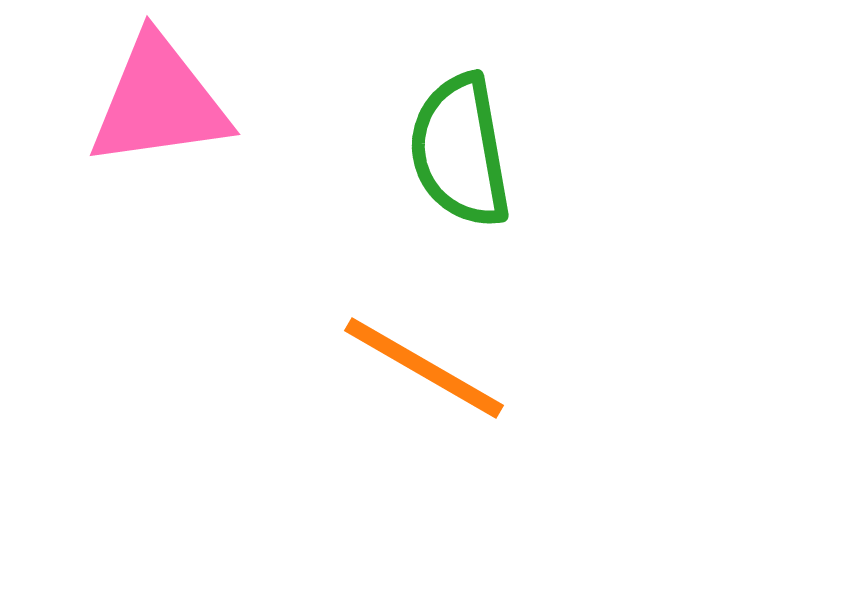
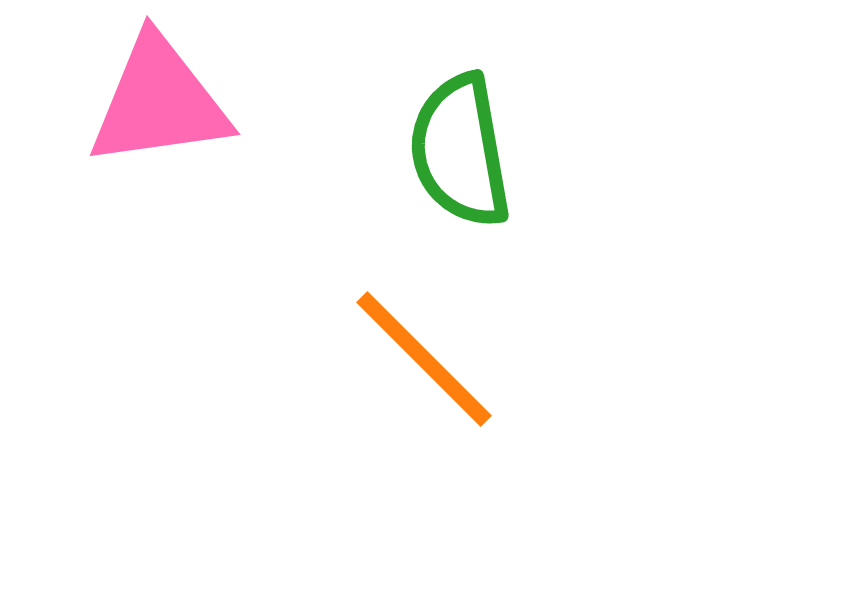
orange line: moved 9 px up; rotated 15 degrees clockwise
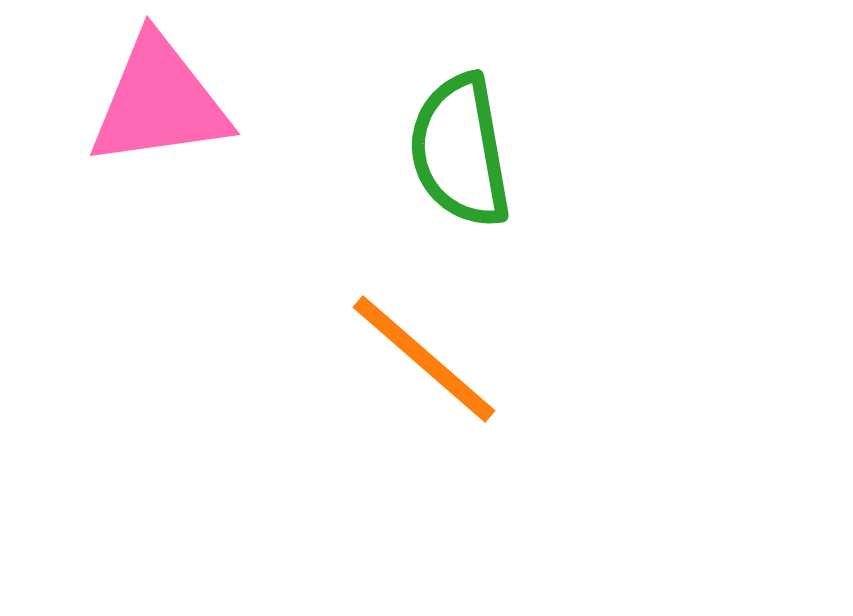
orange line: rotated 4 degrees counterclockwise
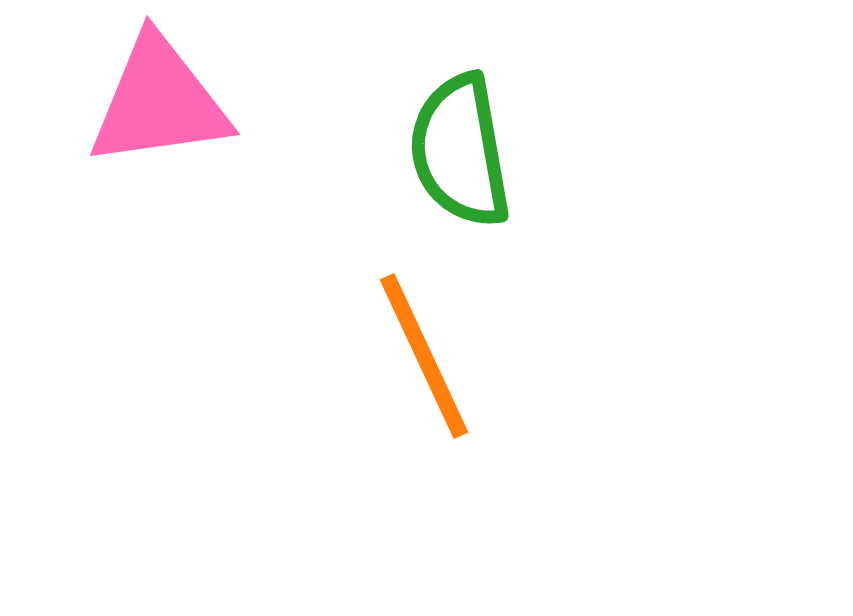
orange line: moved 3 px up; rotated 24 degrees clockwise
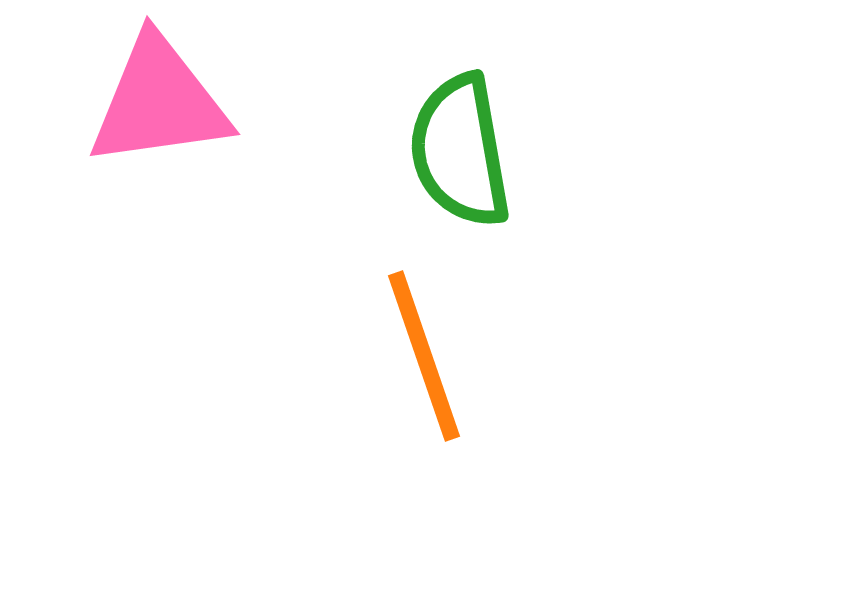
orange line: rotated 6 degrees clockwise
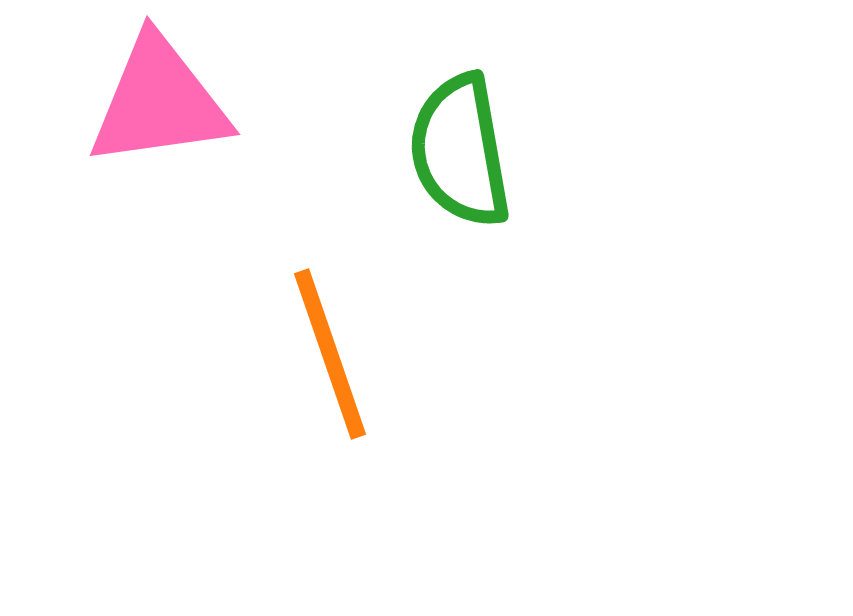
orange line: moved 94 px left, 2 px up
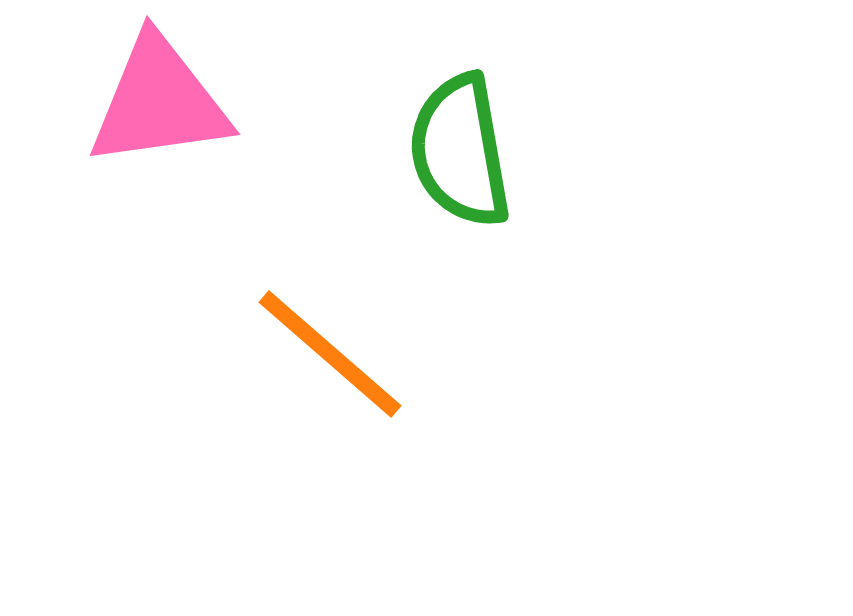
orange line: rotated 30 degrees counterclockwise
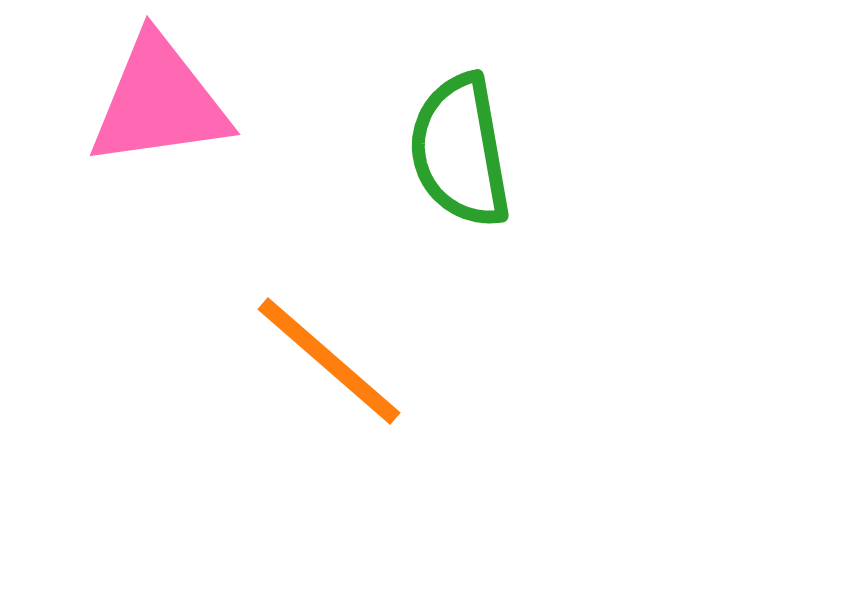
orange line: moved 1 px left, 7 px down
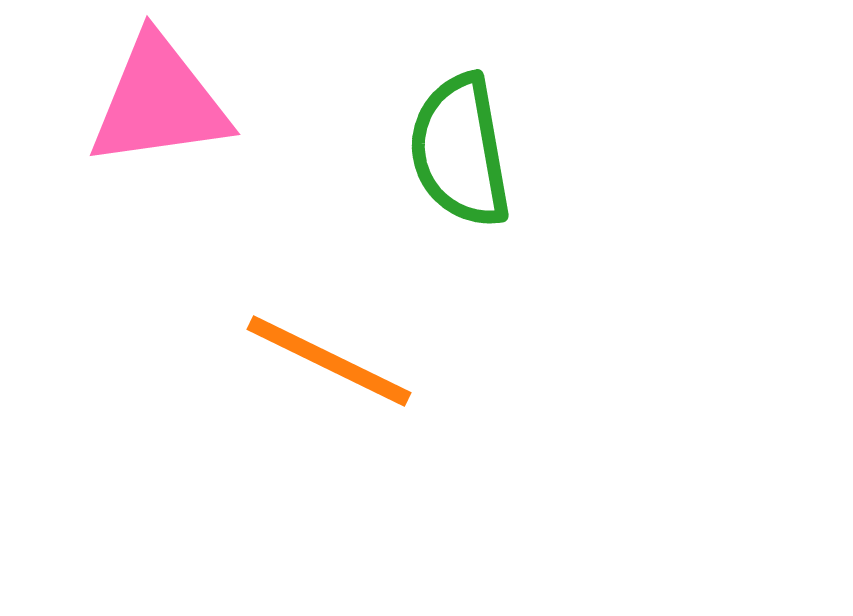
orange line: rotated 15 degrees counterclockwise
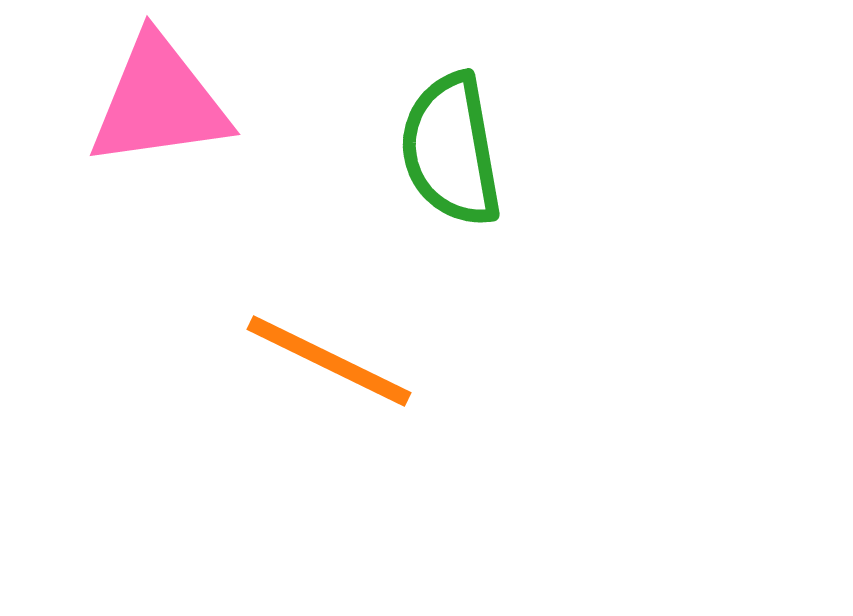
green semicircle: moved 9 px left, 1 px up
